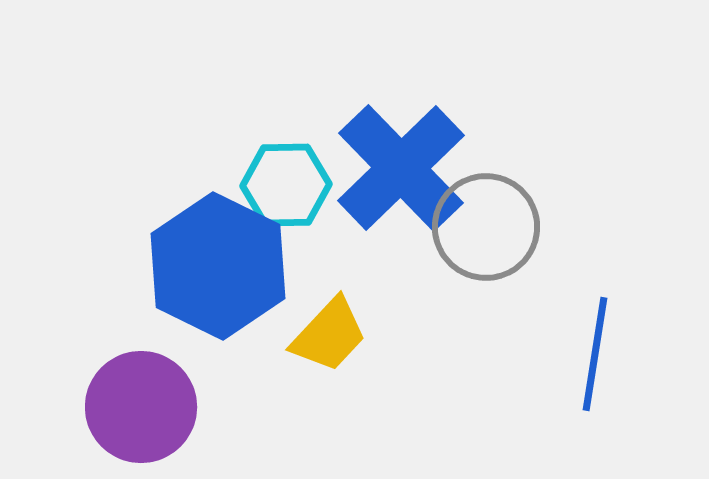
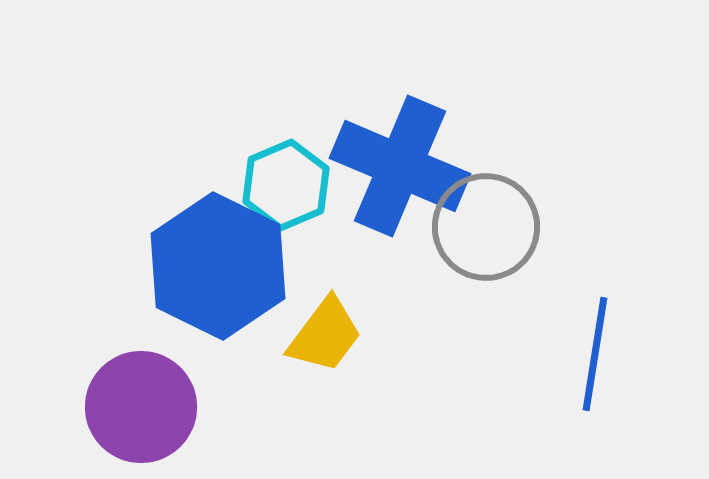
blue cross: moved 1 px left, 2 px up; rotated 23 degrees counterclockwise
cyan hexagon: rotated 22 degrees counterclockwise
yellow trapezoid: moved 4 px left; rotated 6 degrees counterclockwise
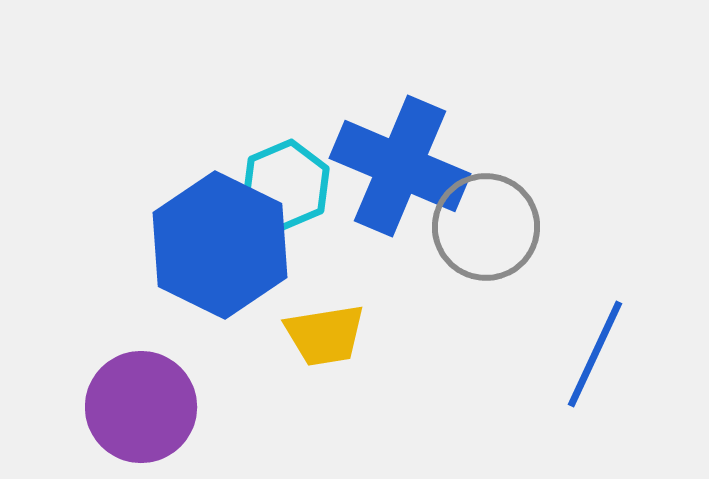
blue hexagon: moved 2 px right, 21 px up
yellow trapezoid: rotated 44 degrees clockwise
blue line: rotated 16 degrees clockwise
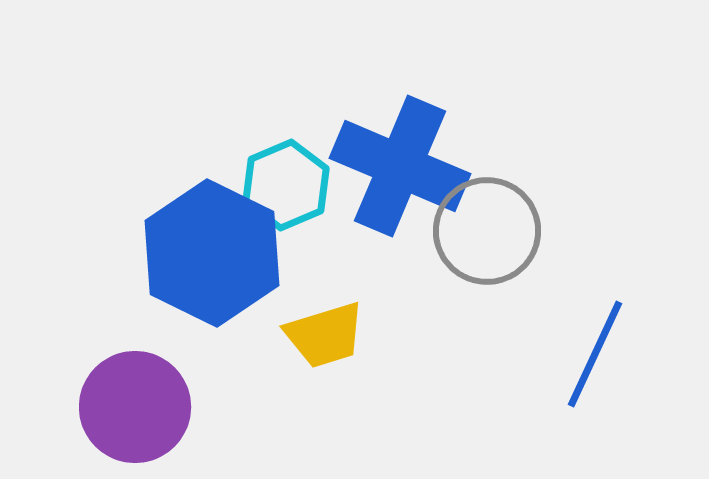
gray circle: moved 1 px right, 4 px down
blue hexagon: moved 8 px left, 8 px down
yellow trapezoid: rotated 8 degrees counterclockwise
purple circle: moved 6 px left
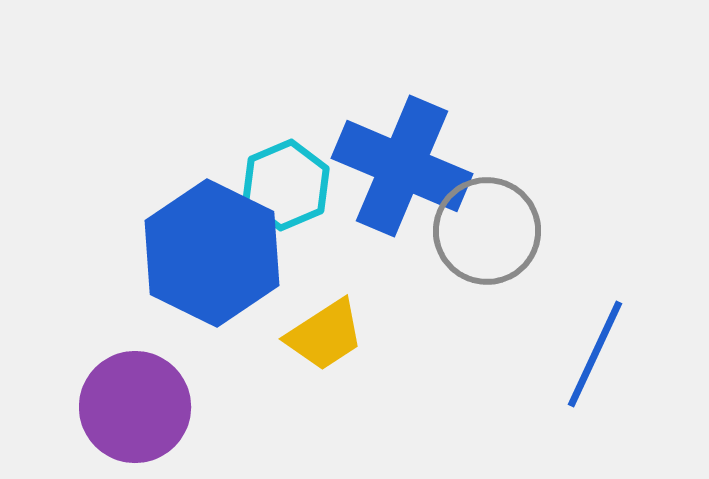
blue cross: moved 2 px right
yellow trapezoid: rotated 16 degrees counterclockwise
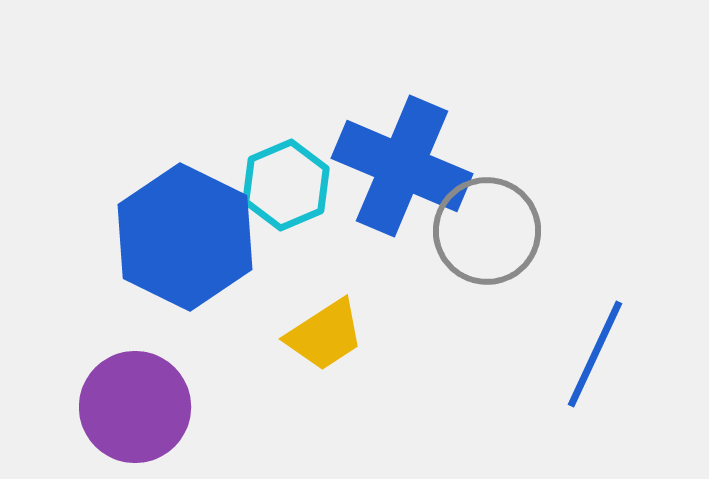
blue hexagon: moved 27 px left, 16 px up
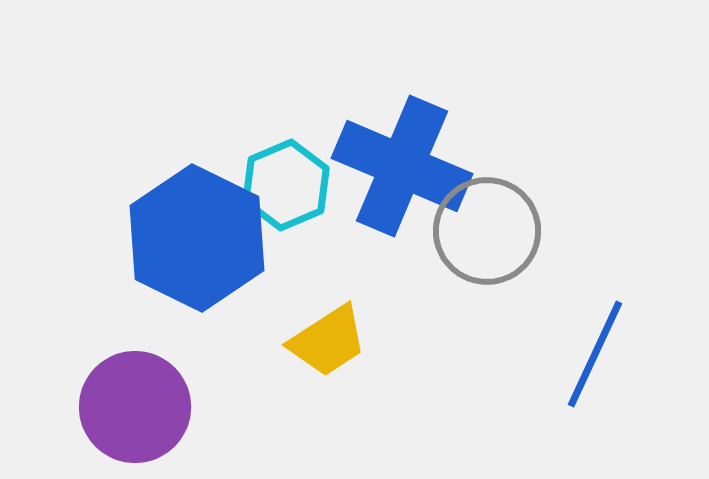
blue hexagon: moved 12 px right, 1 px down
yellow trapezoid: moved 3 px right, 6 px down
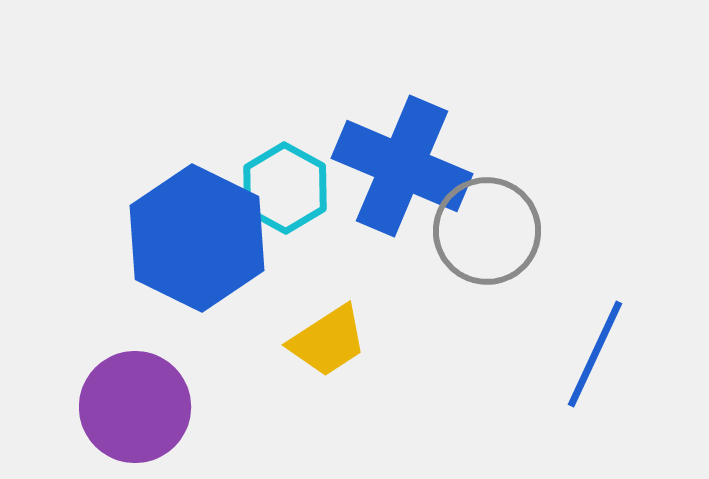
cyan hexagon: moved 1 px left, 3 px down; rotated 8 degrees counterclockwise
